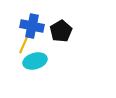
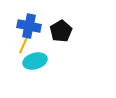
blue cross: moved 3 px left
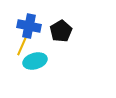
yellow line: moved 2 px left, 2 px down
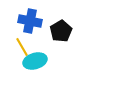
blue cross: moved 1 px right, 5 px up
yellow line: moved 1 px down; rotated 54 degrees counterclockwise
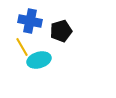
black pentagon: rotated 15 degrees clockwise
cyan ellipse: moved 4 px right, 1 px up
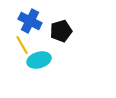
blue cross: rotated 15 degrees clockwise
yellow line: moved 2 px up
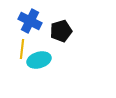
yellow line: moved 4 px down; rotated 36 degrees clockwise
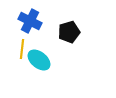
black pentagon: moved 8 px right, 1 px down
cyan ellipse: rotated 55 degrees clockwise
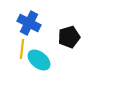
blue cross: moved 1 px left, 2 px down
black pentagon: moved 5 px down
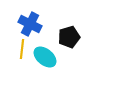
blue cross: moved 1 px right, 1 px down
cyan ellipse: moved 6 px right, 3 px up
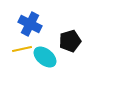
black pentagon: moved 1 px right, 4 px down
yellow line: rotated 72 degrees clockwise
